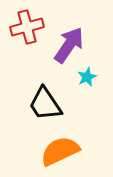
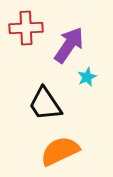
red cross: moved 1 px left, 1 px down; rotated 12 degrees clockwise
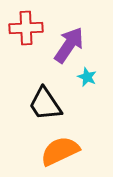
cyan star: rotated 24 degrees counterclockwise
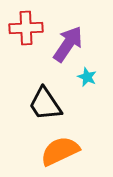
purple arrow: moved 1 px left, 1 px up
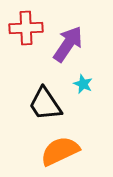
cyan star: moved 4 px left, 7 px down
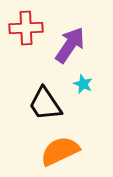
purple arrow: moved 2 px right, 1 px down
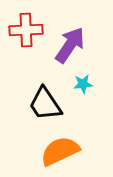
red cross: moved 2 px down
cyan star: rotated 30 degrees counterclockwise
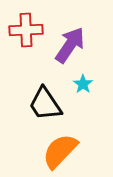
cyan star: rotated 30 degrees counterclockwise
orange semicircle: rotated 21 degrees counterclockwise
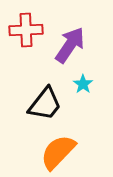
black trapezoid: rotated 108 degrees counterclockwise
orange semicircle: moved 2 px left, 1 px down
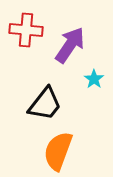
red cross: rotated 8 degrees clockwise
cyan star: moved 11 px right, 5 px up
orange semicircle: moved 1 px up; rotated 24 degrees counterclockwise
